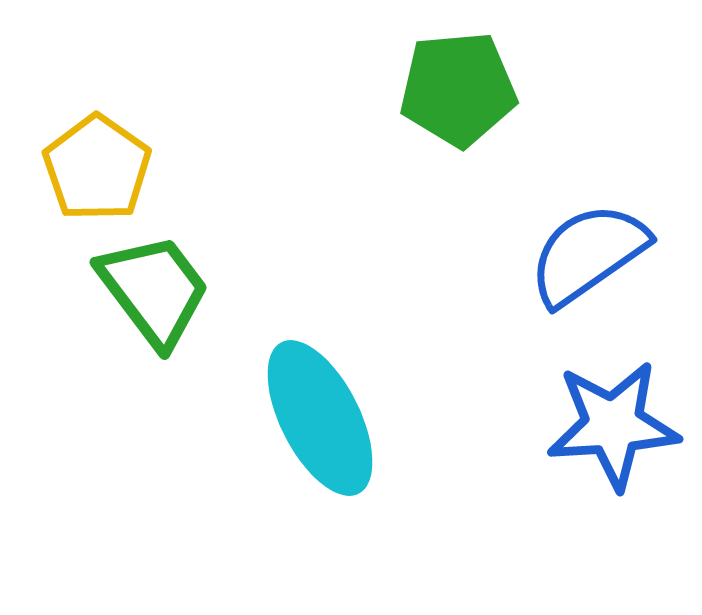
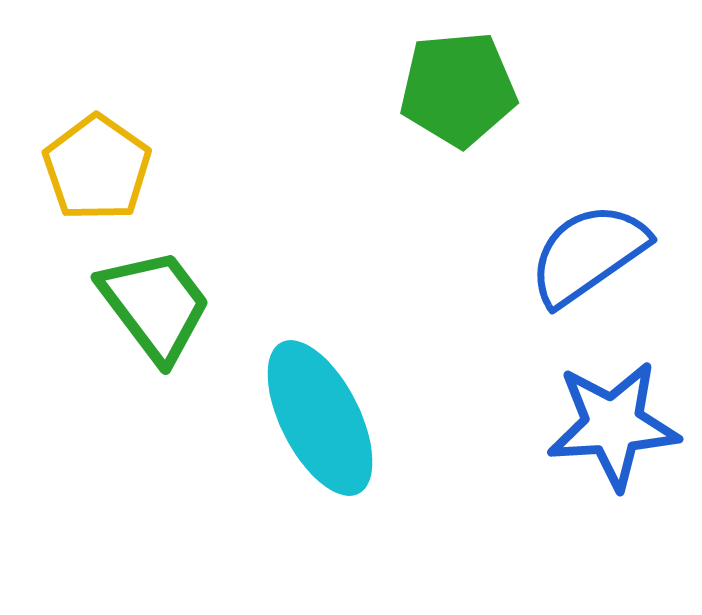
green trapezoid: moved 1 px right, 15 px down
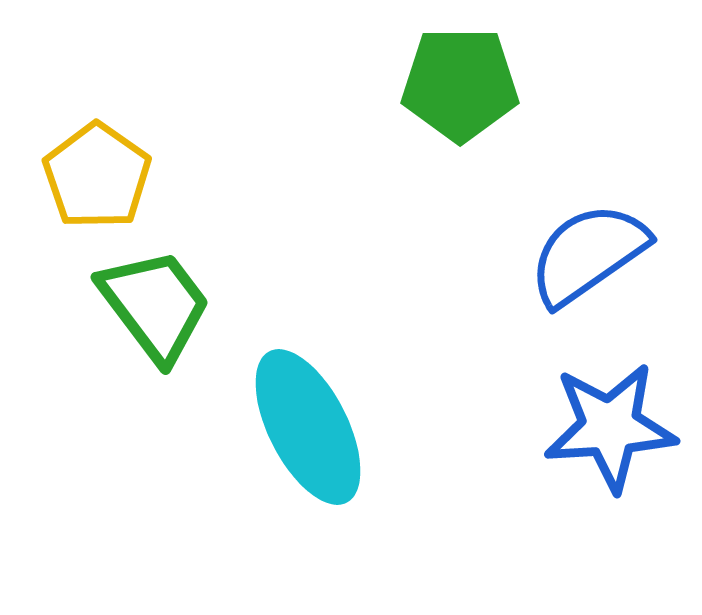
green pentagon: moved 2 px right, 5 px up; rotated 5 degrees clockwise
yellow pentagon: moved 8 px down
cyan ellipse: moved 12 px left, 9 px down
blue star: moved 3 px left, 2 px down
